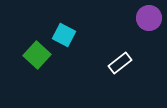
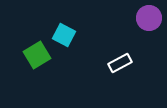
green square: rotated 16 degrees clockwise
white rectangle: rotated 10 degrees clockwise
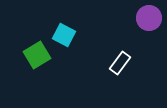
white rectangle: rotated 25 degrees counterclockwise
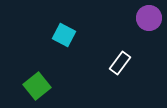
green square: moved 31 px down; rotated 8 degrees counterclockwise
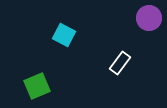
green square: rotated 16 degrees clockwise
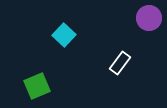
cyan square: rotated 15 degrees clockwise
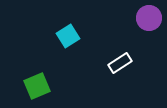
cyan square: moved 4 px right, 1 px down; rotated 15 degrees clockwise
white rectangle: rotated 20 degrees clockwise
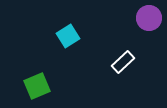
white rectangle: moved 3 px right, 1 px up; rotated 10 degrees counterclockwise
